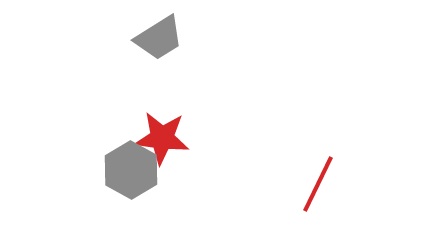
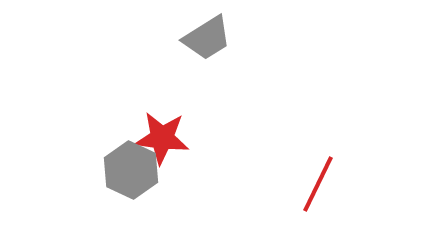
gray trapezoid: moved 48 px right
gray hexagon: rotated 4 degrees counterclockwise
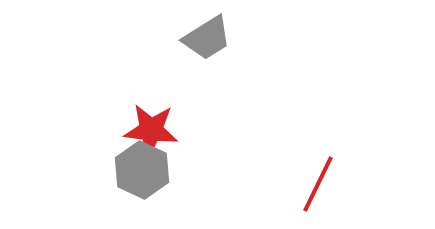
red star: moved 11 px left, 8 px up
gray hexagon: moved 11 px right
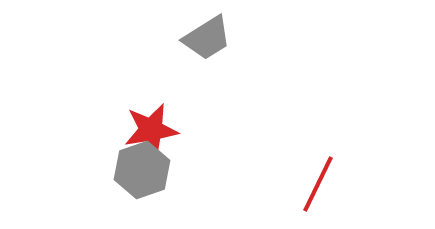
red star: rotated 16 degrees counterclockwise
gray hexagon: rotated 16 degrees clockwise
